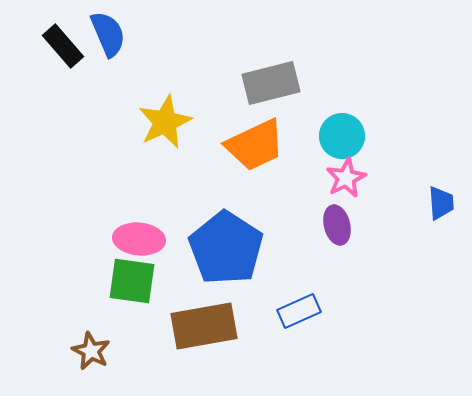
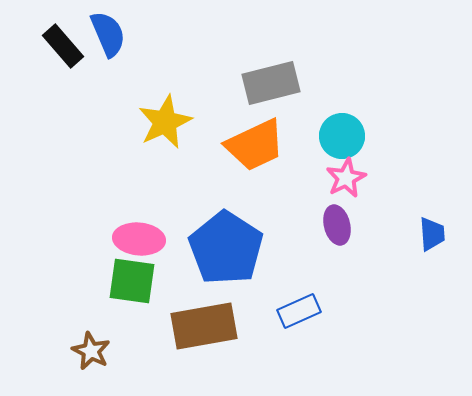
blue trapezoid: moved 9 px left, 31 px down
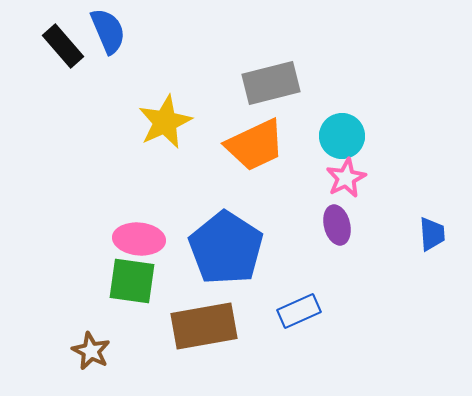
blue semicircle: moved 3 px up
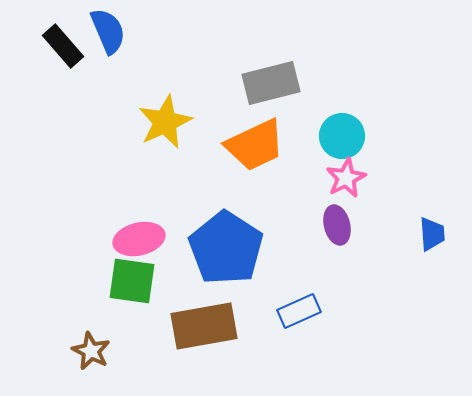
pink ellipse: rotated 18 degrees counterclockwise
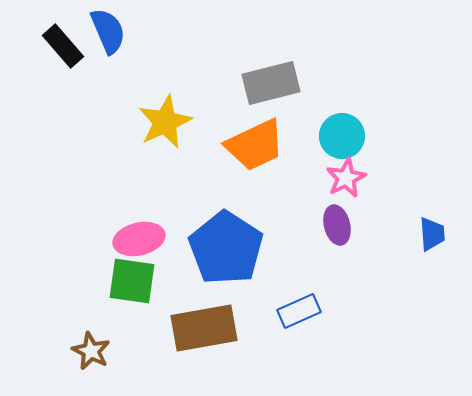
brown rectangle: moved 2 px down
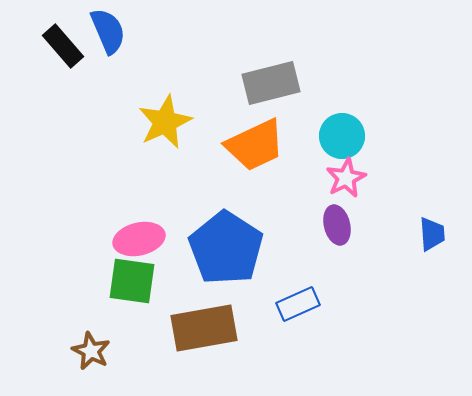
blue rectangle: moved 1 px left, 7 px up
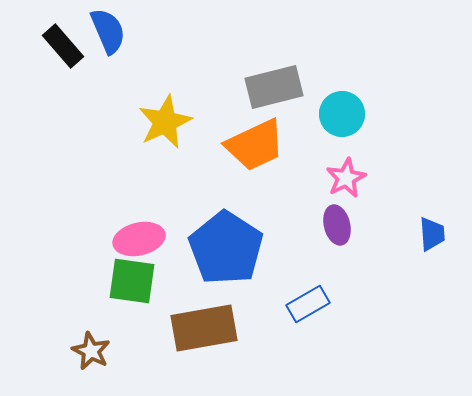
gray rectangle: moved 3 px right, 4 px down
cyan circle: moved 22 px up
blue rectangle: moved 10 px right; rotated 6 degrees counterclockwise
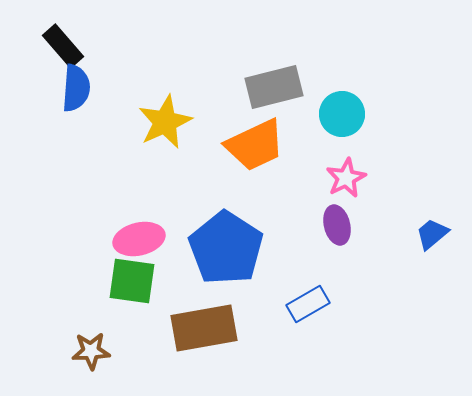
blue semicircle: moved 32 px left, 57 px down; rotated 27 degrees clockwise
blue trapezoid: rotated 126 degrees counterclockwise
brown star: rotated 30 degrees counterclockwise
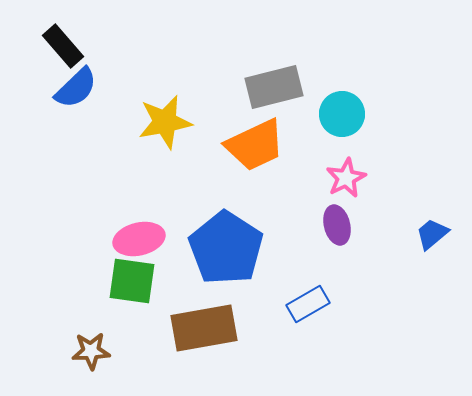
blue semicircle: rotated 42 degrees clockwise
yellow star: rotated 14 degrees clockwise
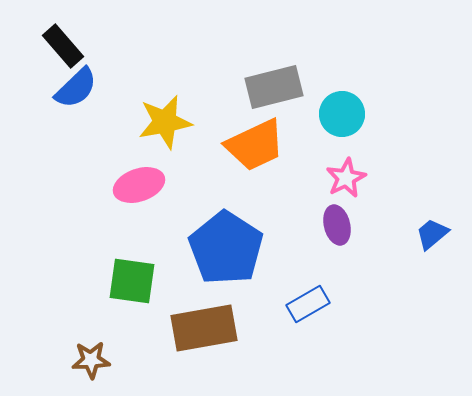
pink ellipse: moved 54 px up; rotated 6 degrees counterclockwise
brown star: moved 9 px down
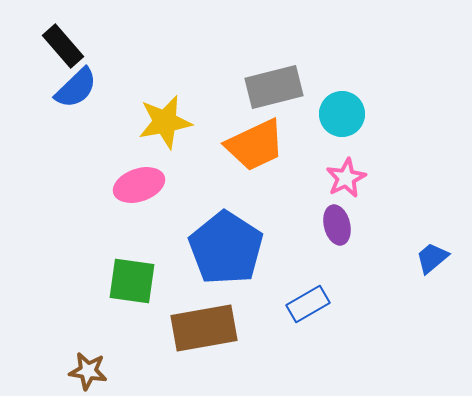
blue trapezoid: moved 24 px down
brown star: moved 3 px left, 11 px down; rotated 12 degrees clockwise
